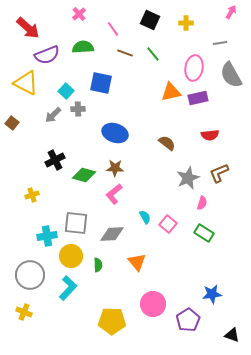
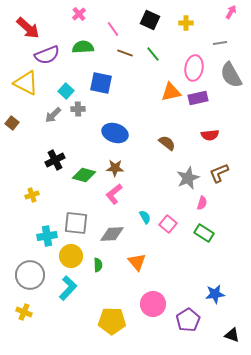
blue star at (212, 294): moved 3 px right
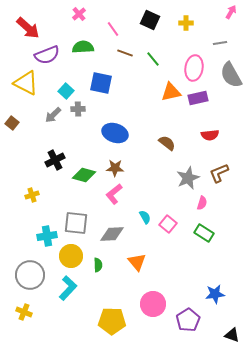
green line at (153, 54): moved 5 px down
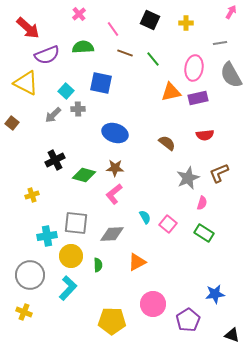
red semicircle at (210, 135): moved 5 px left
orange triangle at (137, 262): rotated 42 degrees clockwise
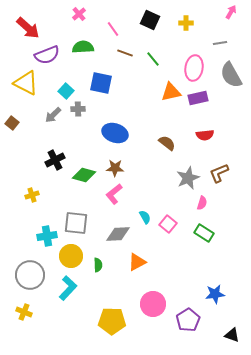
gray diamond at (112, 234): moved 6 px right
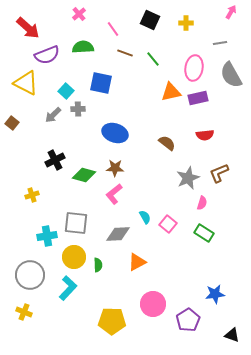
yellow circle at (71, 256): moved 3 px right, 1 px down
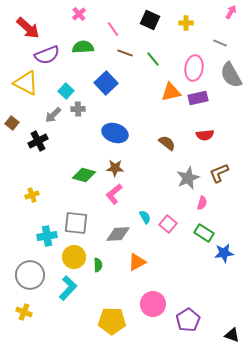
gray line at (220, 43): rotated 32 degrees clockwise
blue square at (101, 83): moved 5 px right; rotated 35 degrees clockwise
black cross at (55, 160): moved 17 px left, 19 px up
blue star at (215, 294): moved 9 px right, 41 px up
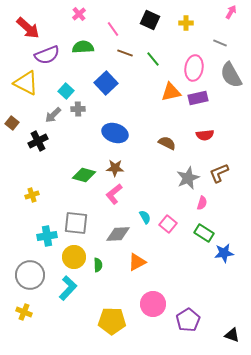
brown semicircle at (167, 143): rotated 12 degrees counterclockwise
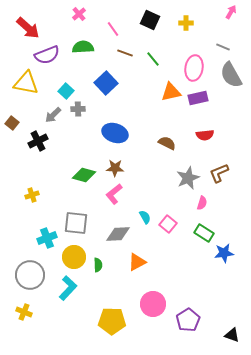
gray line at (220, 43): moved 3 px right, 4 px down
yellow triangle at (26, 83): rotated 16 degrees counterclockwise
cyan cross at (47, 236): moved 2 px down; rotated 12 degrees counterclockwise
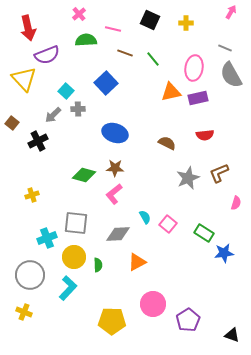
red arrow at (28, 28): rotated 35 degrees clockwise
pink line at (113, 29): rotated 42 degrees counterclockwise
green semicircle at (83, 47): moved 3 px right, 7 px up
gray line at (223, 47): moved 2 px right, 1 px down
yellow triangle at (26, 83): moved 2 px left, 4 px up; rotated 36 degrees clockwise
pink semicircle at (202, 203): moved 34 px right
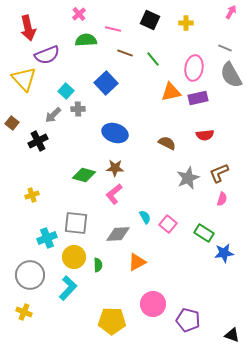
pink semicircle at (236, 203): moved 14 px left, 4 px up
purple pentagon at (188, 320): rotated 25 degrees counterclockwise
